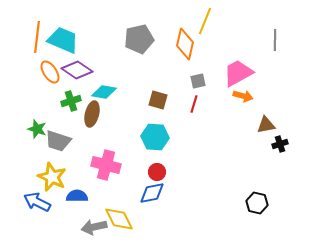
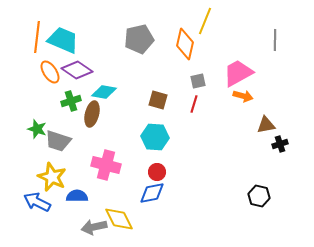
black hexagon: moved 2 px right, 7 px up
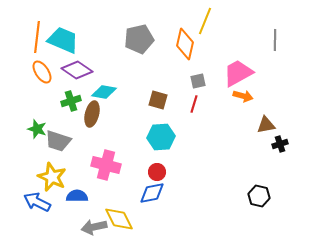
orange ellipse: moved 8 px left
cyan hexagon: moved 6 px right; rotated 8 degrees counterclockwise
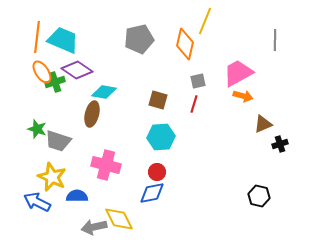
green cross: moved 16 px left, 19 px up
brown triangle: moved 3 px left, 1 px up; rotated 12 degrees counterclockwise
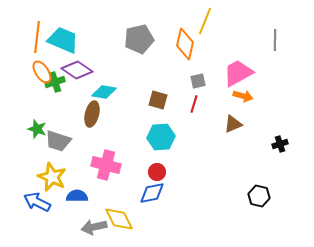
brown triangle: moved 30 px left
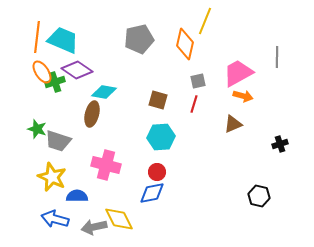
gray line: moved 2 px right, 17 px down
blue arrow: moved 18 px right, 17 px down; rotated 12 degrees counterclockwise
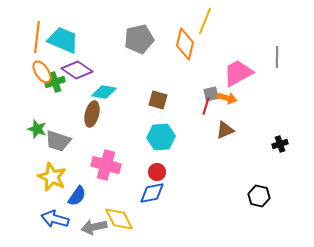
gray square: moved 13 px right, 13 px down
orange arrow: moved 16 px left, 2 px down
red line: moved 12 px right, 2 px down
brown triangle: moved 8 px left, 6 px down
blue semicircle: rotated 125 degrees clockwise
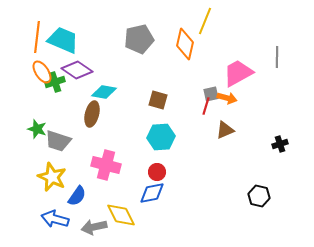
yellow diamond: moved 2 px right, 4 px up
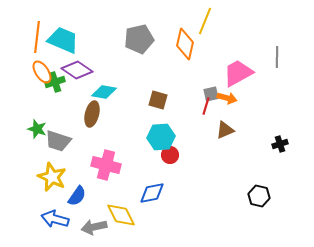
red circle: moved 13 px right, 17 px up
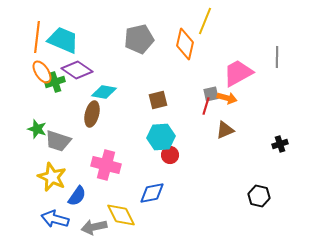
brown square: rotated 30 degrees counterclockwise
